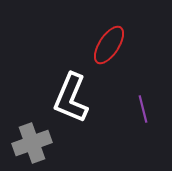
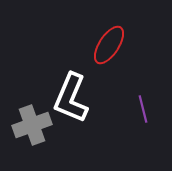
gray cross: moved 18 px up
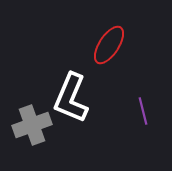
purple line: moved 2 px down
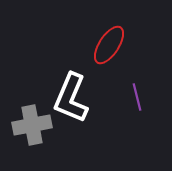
purple line: moved 6 px left, 14 px up
gray cross: rotated 9 degrees clockwise
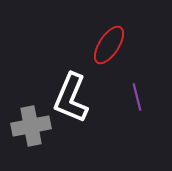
gray cross: moved 1 px left, 1 px down
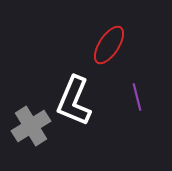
white L-shape: moved 3 px right, 3 px down
gray cross: rotated 21 degrees counterclockwise
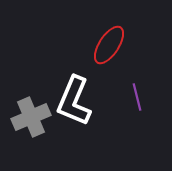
gray cross: moved 9 px up; rotated 9 degrees clockwise
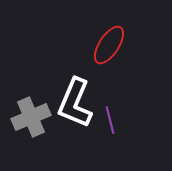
purple line: moved 27 px left, 23 px down
white L-shape: moved 1 px right, 2 px down
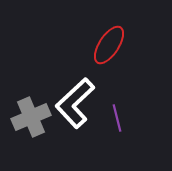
white L-shape: rotated 24 degrees clockwise
purple line: moved 7 px right, 2 px up
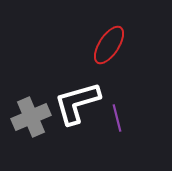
white L-shape: moved 2 px right; rotated 27 degrees clockwise
